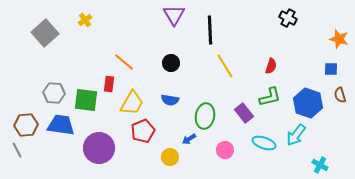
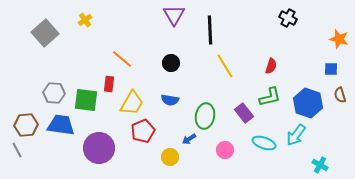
orange line: moved 2 px left, 3 px up
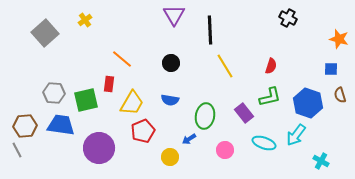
green square: rotated 20 degrees counterclockwise
brown hexagon: moved 1 px left, 1 px down
cyan cross: moved 1 px right, 4 px up
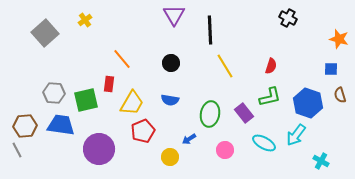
orange line: rotated 10 degrees clockwise
green ellipse: moved 5 px right, 2 px up
cyan ellipse: rotated 10 degrees clockwise
purple circle: moved 1 px down
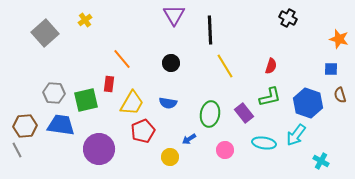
blue semicircle: moved 2 px left, 3 px down
cyan ellipse: rotated 20 degrees counterclockwise
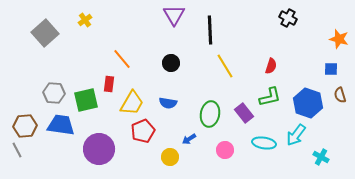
cyan cross: moved 4 px up
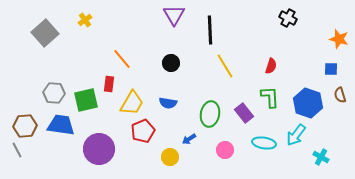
green L-shape: rotated 80 degrees counterclockwise
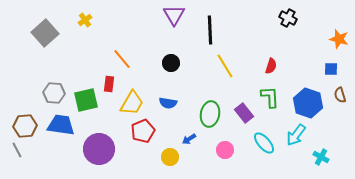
cyan ellipse: rotated 40 degrees clockwise
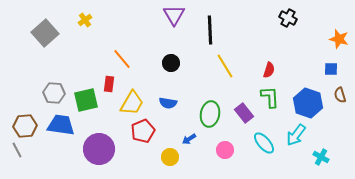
red semicircle: moved 2 px left, 4 px down
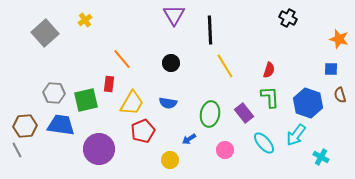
yellow circle: moved 3 px down
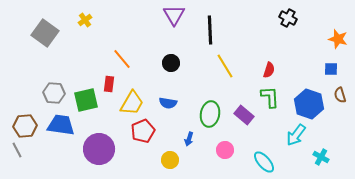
gray square: rotated 12 degrees counterclockwise
orange star: moved 1 px left
blue hexagon: moved 1 px right, 1 px down
purple rectangle: moved 2 px down; rotated 12 degrees counterclockwise
blue arrow: rotated 40 degrees counterclockwise
cyan ellipse: moved 19 px down
